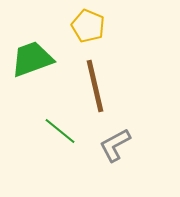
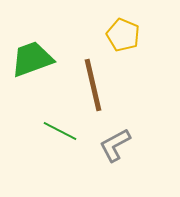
yellow pentagon: moved 35 px right, 9 px down
brown line: moved 2 px left, 1 px up
green line: rotated 12 degrees counterclockwise
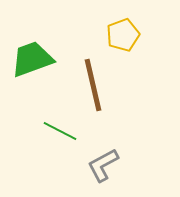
yellow pentagon: rotated 28 degrees clockwise
gray L-shape: moved 12 px left, 20 px down
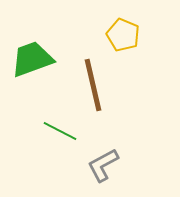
yellow pentagon: rotated 28 degrees counterclockwise
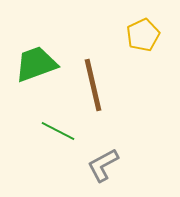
yellow pentagon: moved 20 px right; rotated 24 degrees clockwise
green trapezoid: moved 4 px right, 5 px down
green line: moved 2 px left
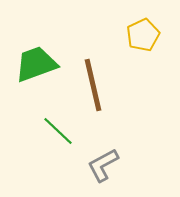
green line: rotated 16 degrees clockwise
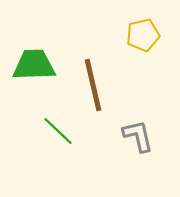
yellow pentagon: rotated 12 degrees clockwise
green trapezoid: moved 2 px left, 1 px down; rotated 18 degrees clockwise
gray L-shape: moved 35 px right, 29 px up; rotated 105 degrees clockwise
